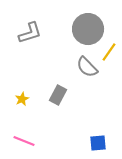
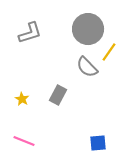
yellow star: rotated 16 degrees counterclockwise
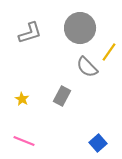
gray circle: moved 8 px left, 1 px up
gray rectangle: moved 4 px right, 1 px down
blue square: rotated 36 degrees counterclockwise
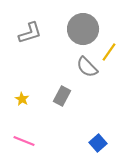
gray circle: moved 3 px right, 1 px down
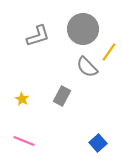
gray L-shape: moved 8 px right, 3 px down
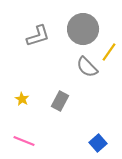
gray rectangle: moved 2 px left, 5 px down
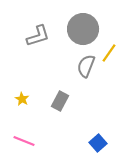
yellow line: moved 1 px down
gray semicircle: moved 1 px left, 1 px up; rotated 65 degrees clockwise
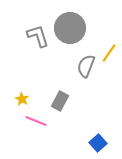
gray circle: moved 13 px left, 1 px up
gray L-shape: rotated 90 degrees counterclockwise
pink line: moved 12 px right, 20 px up
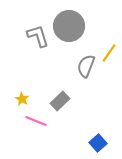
gray circle: moved 1 px left, 2 px up
gray rectangle: rotated 18 degrees clockwise
